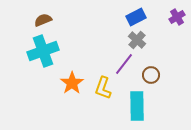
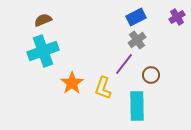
gray cross: rotated 12 degrees clockwise
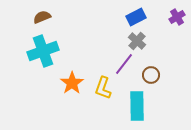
brown semicircle: moved 1 px left, 3 px up
gray cross: moved 1 px down; rotated 12 degrees counterclockwise
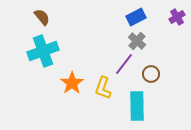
brown semicircle: rotated 72 degrees clockwise
brown circle: moved 1 px up
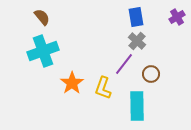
blue rectangle: rotated 72 degrees counterclockwise
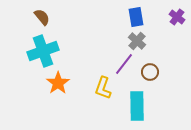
purple cross: rotated 21 degrees counterclockwise
brown circle: moved 1 px left, 2 px up
orange star: moved 14 px left
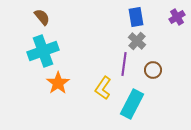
purple cross: rotated 21 degrees clockwise
purple line: rotated 30 degrees counterclockwise
brown circle: moved 3 px right, 2 px up
yellow L-shape: rotated 15 degrees clockwise
cyan rectangle: moved 5 px left, 2 px up; rotated 28 degrees clockwise
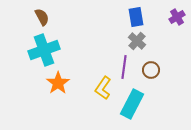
brown semicircle: rotated 12 degrees clockwise
cyan cross: moved 1 px right, 1 px up
purple line: moved 3 px down
brown circle: moved 2 px left
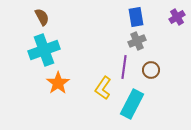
gray cross: rotated 24 degrees clockwise
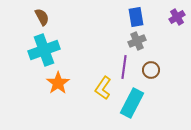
cyan rectangle: moved 1 px up
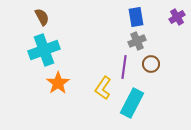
brown circle: moved 6 px up
